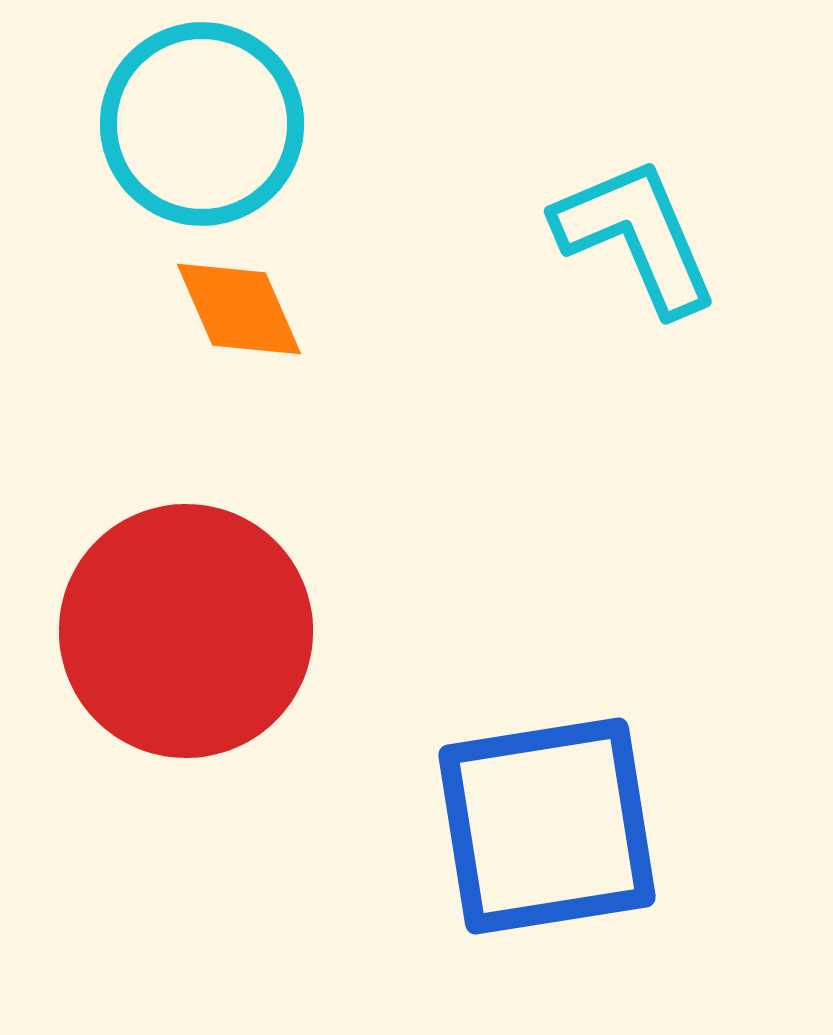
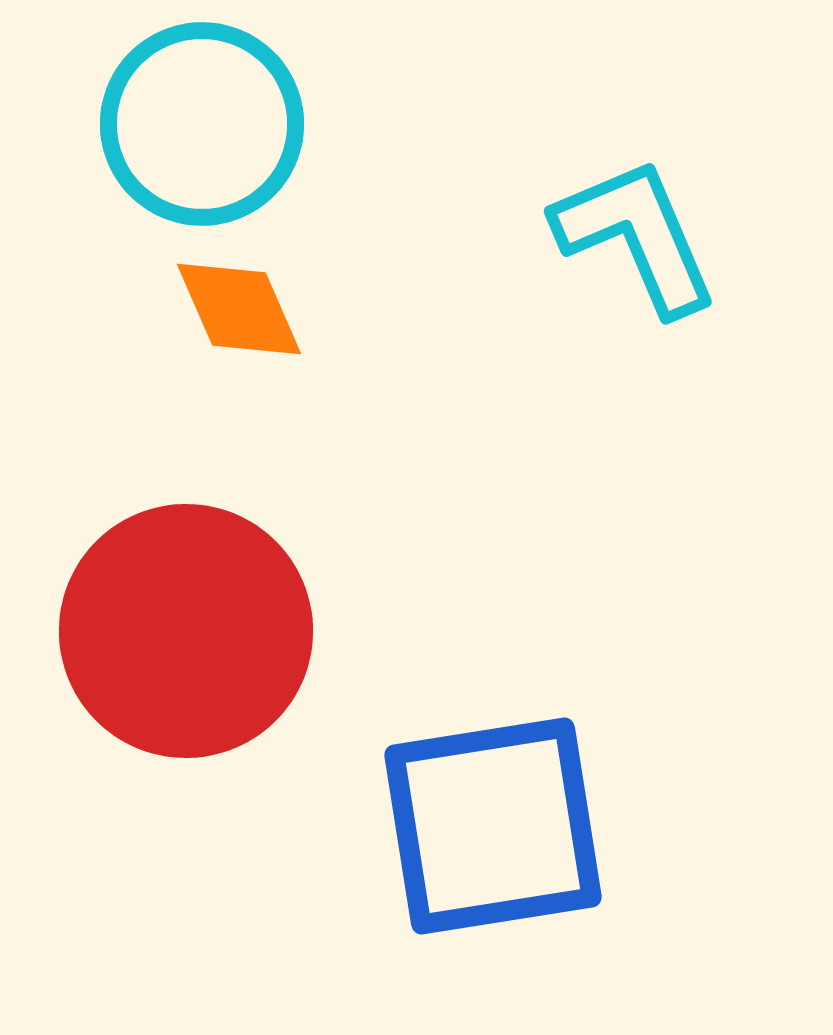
blue square: moved 54 px left
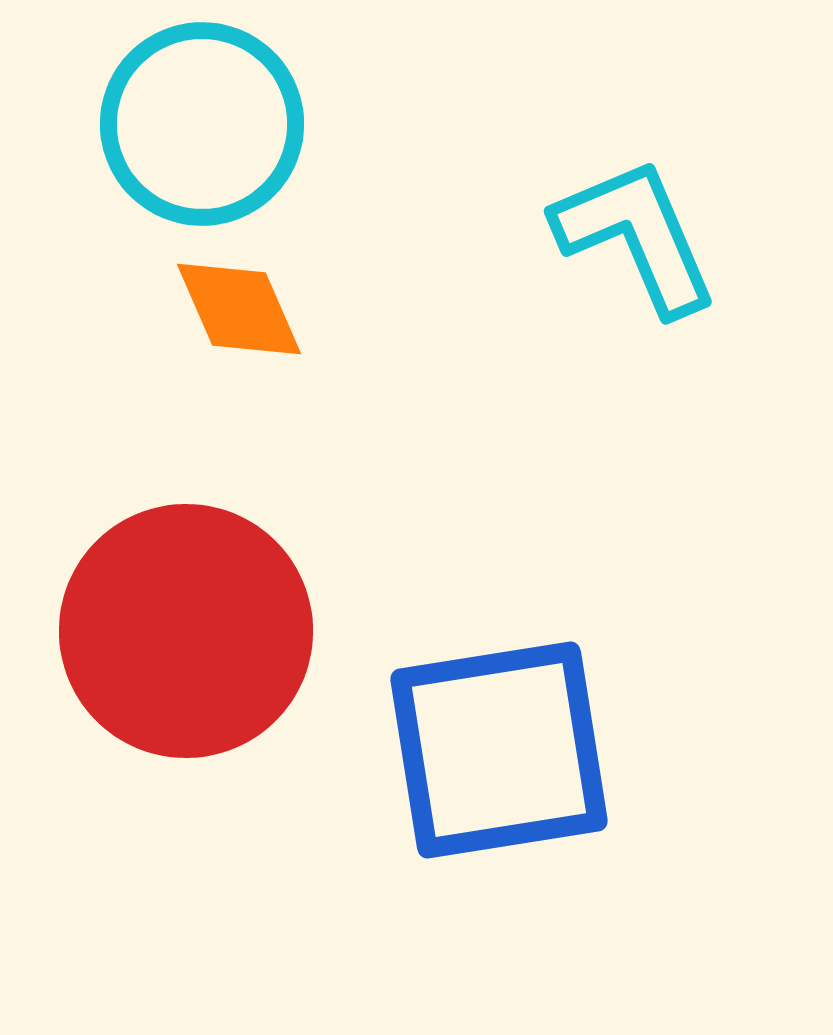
blue square: moved 6 px right, 76 px up
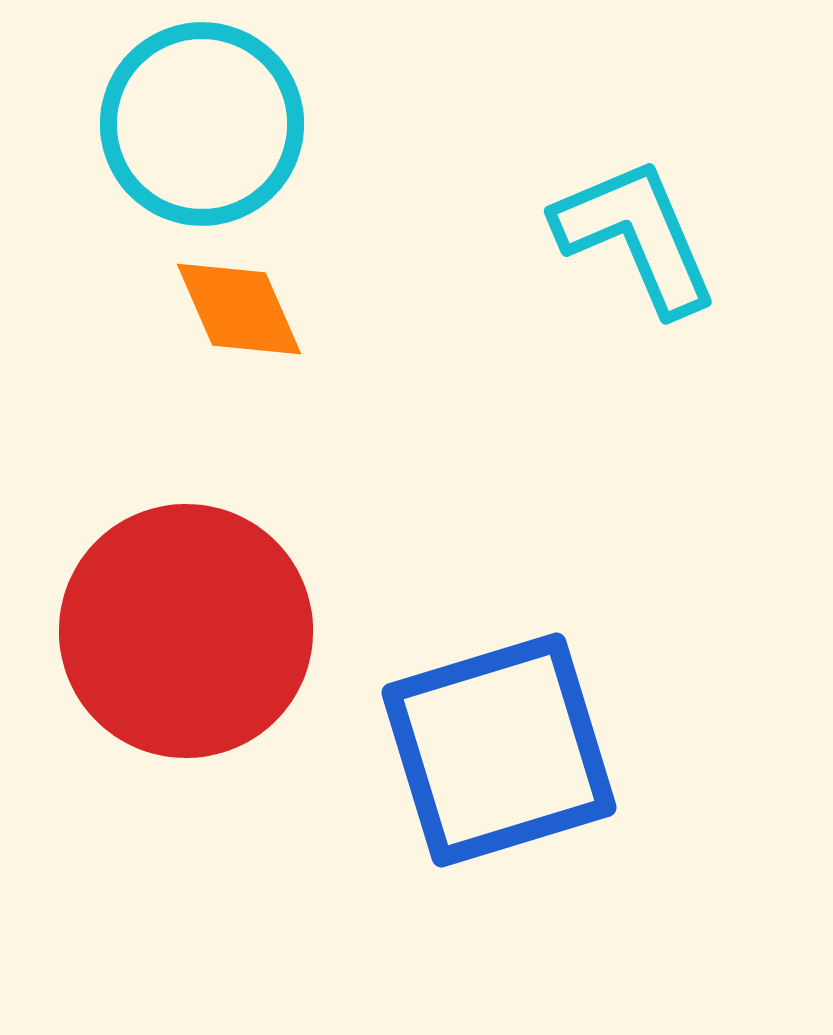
blue square: rotated 8 degrees counterclockwise
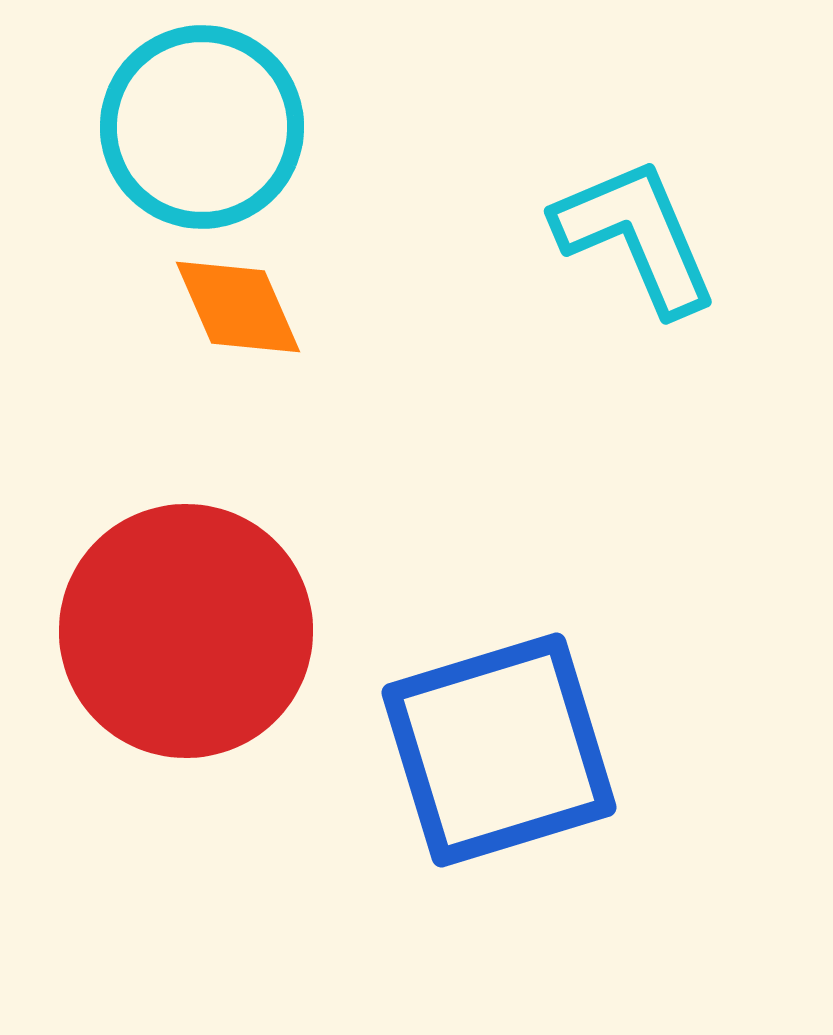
cyan circle: moved 3 px down
orange diamond: moved 1 px left, 2 px up
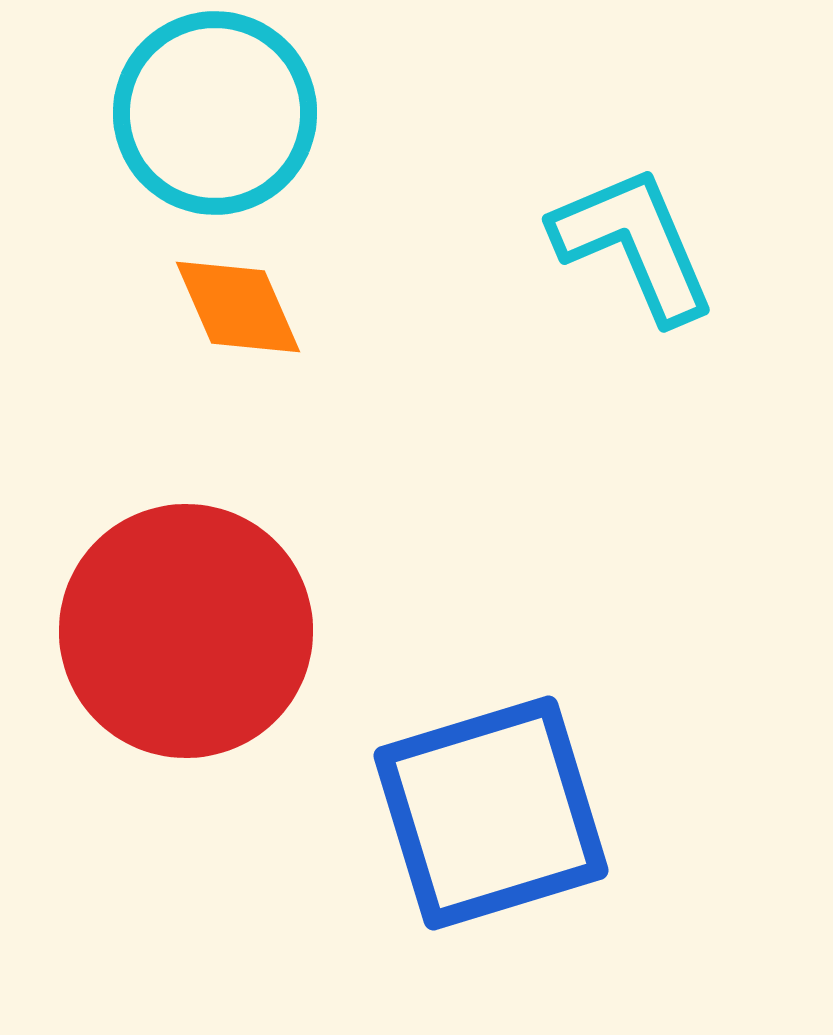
cyan circle: moved 13 px right, 14 px up
cyan L-shape: moved 2 px left, 8 px down
blue square: moved 8 px left, 63 px down
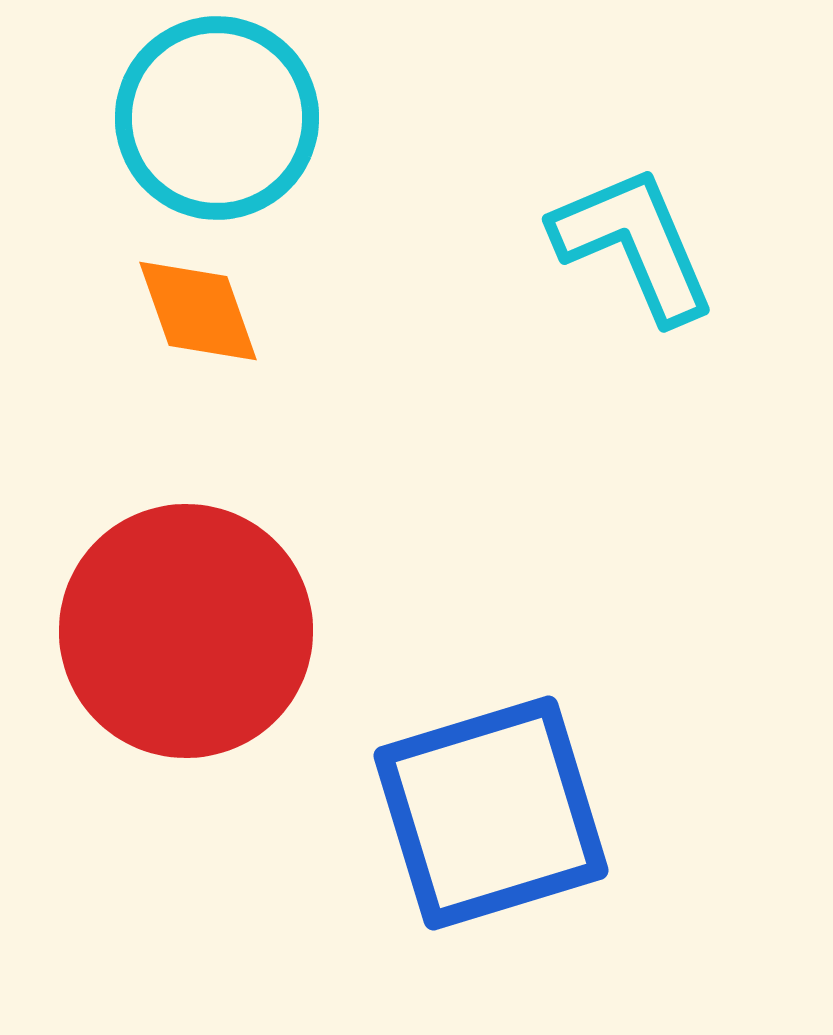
cyan circle: moved 2 px right, 5 px down
orange diamond: moved 40 px left, 4 px down; rotated 4 degrees clockwise
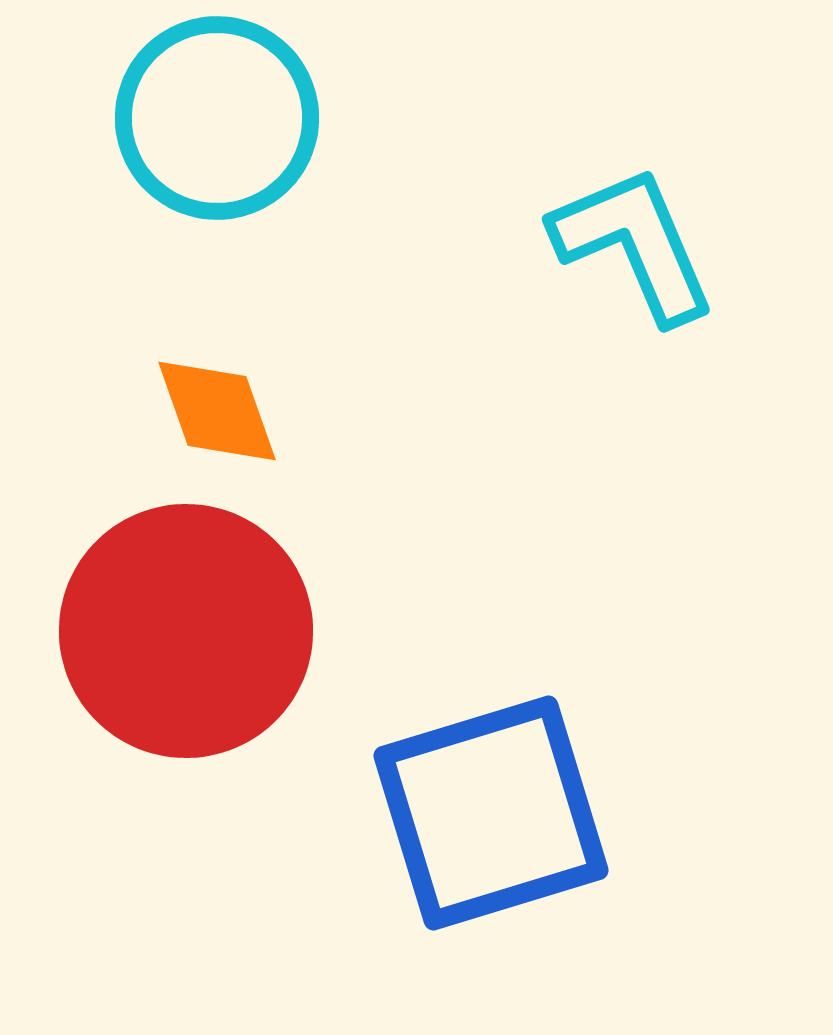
orange diamond: moved 19 px right, 100 px down
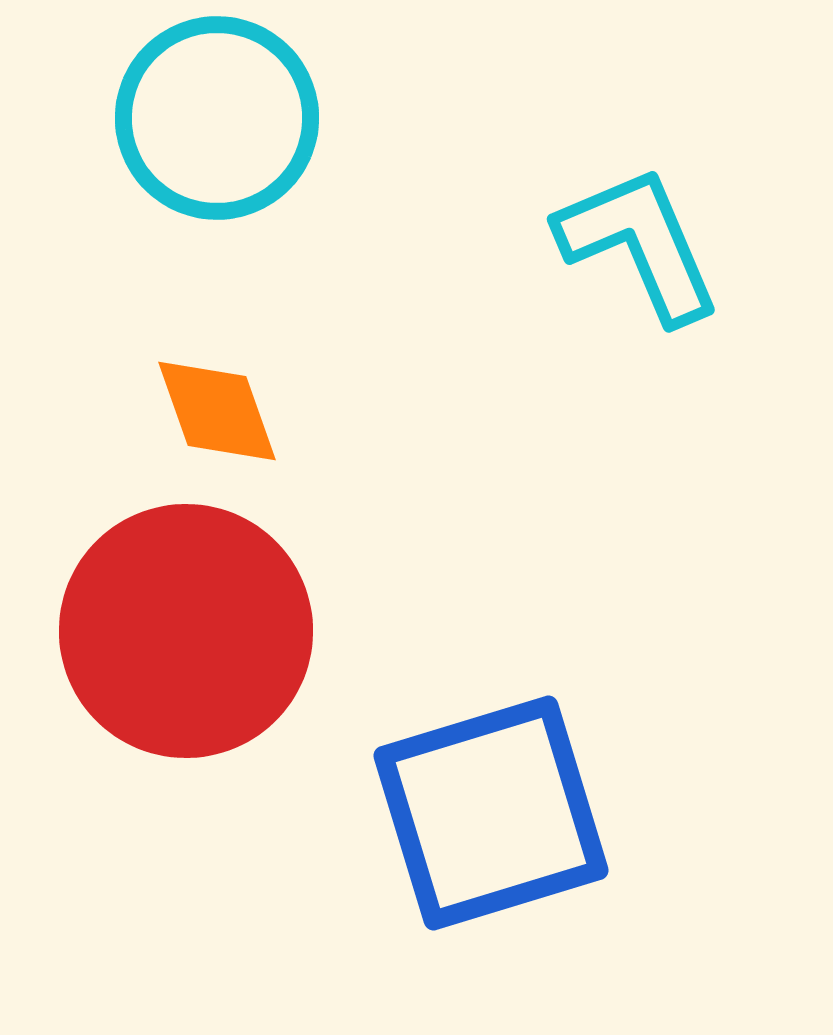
cyan L-shape: moved 5 px right
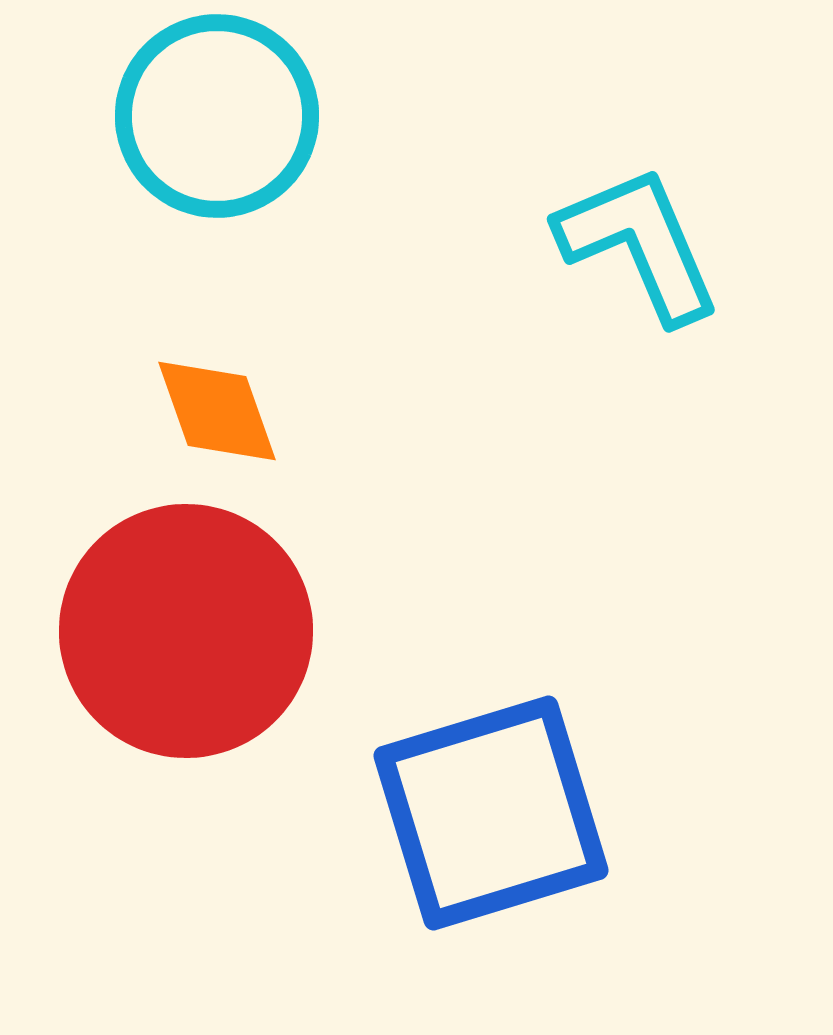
cyan circle: moved 2 px up
